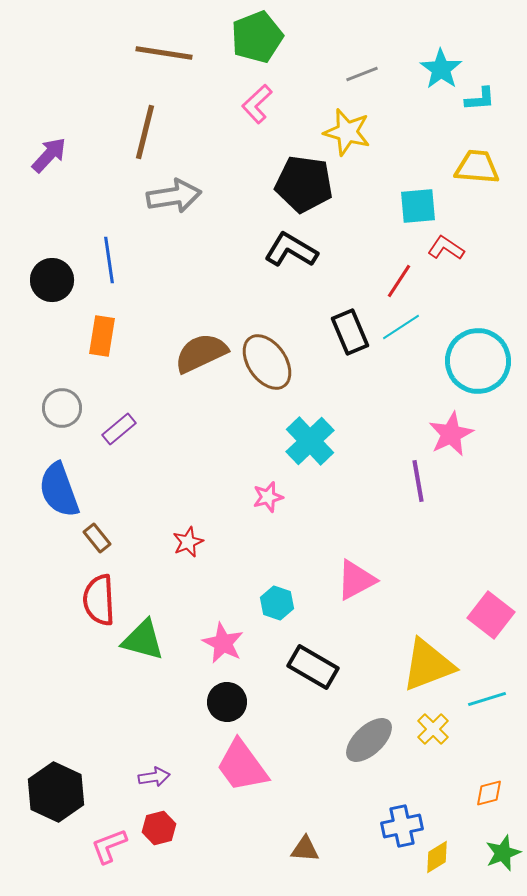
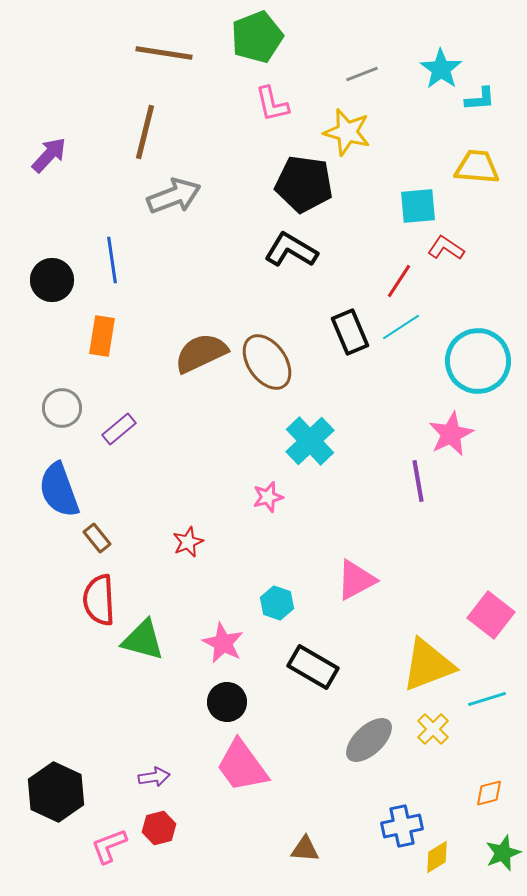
pink L-shape at (257, 104): moved 15 px right; rotated 60 degrees counterclockwise
gray arrow at (174, 196): rotated 12 degrees counterclockwise
blue line at (109, 260): moved 3 px right
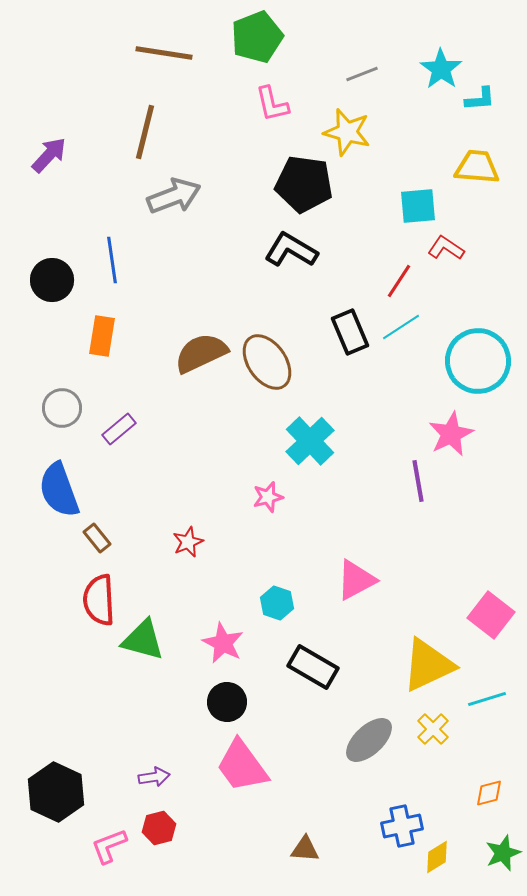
yellow triangle at (428, 665): rotated 4 degrees counterclockwise
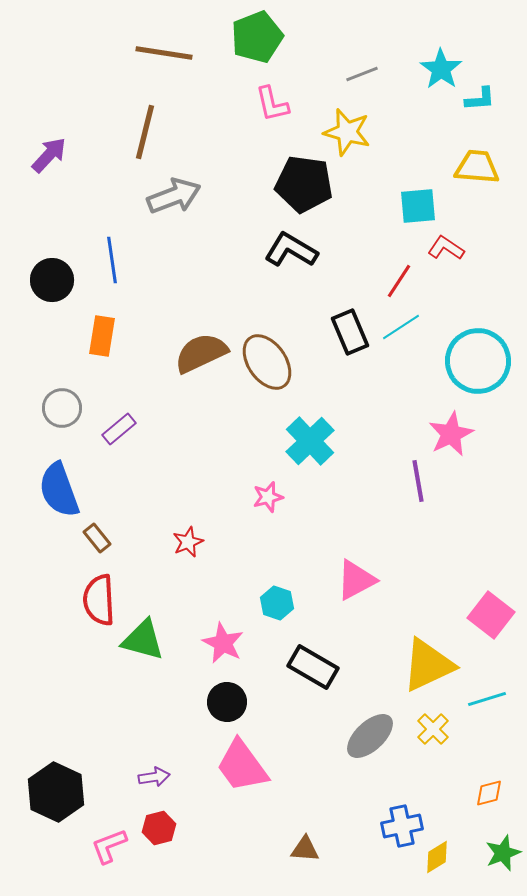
gray ellipse at (369, 740): moved 1 px right, 4 px up
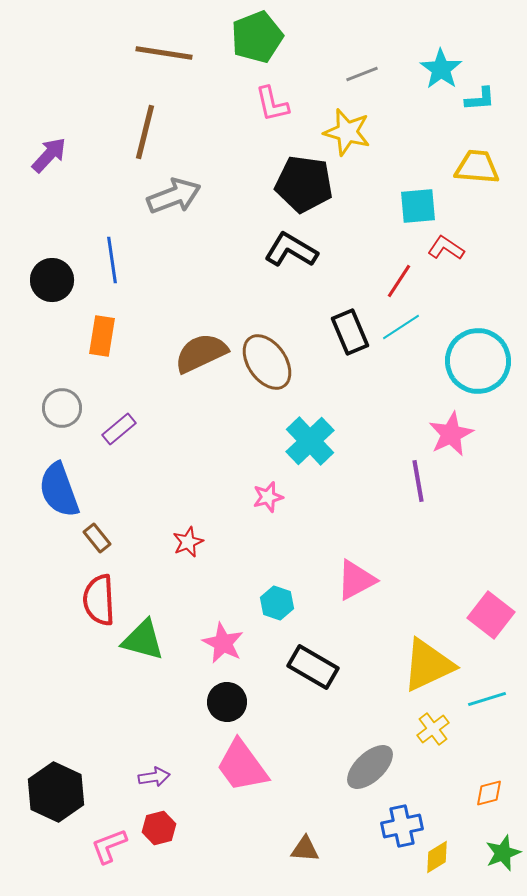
yellow cross at (433, 729): rotated 8 degrees clockwise
gray ellipse at (370, 736): moved 31 px down
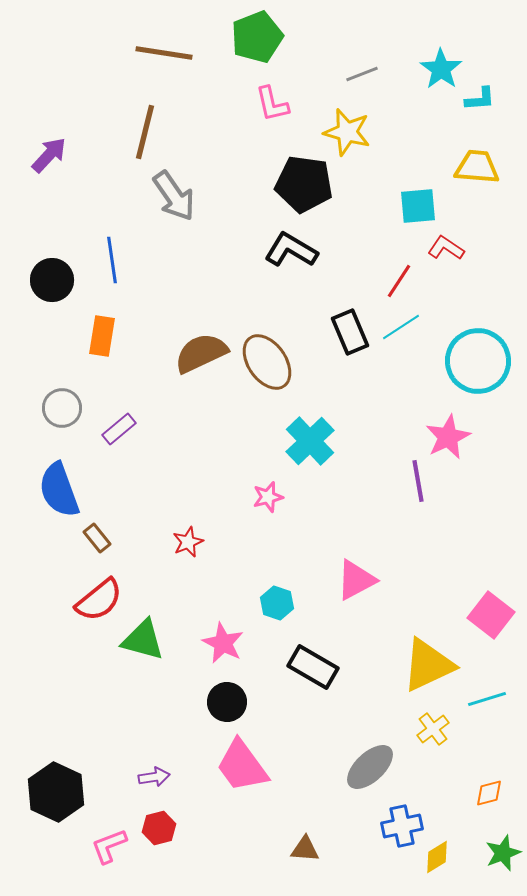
gray arrow at (174, 196): rotated 76 degrees clockwise
pink star at (451, 434): moved 3 px left, 3 px down
red semicircle at (99, 600): rotated 126 degrees counterclockwise
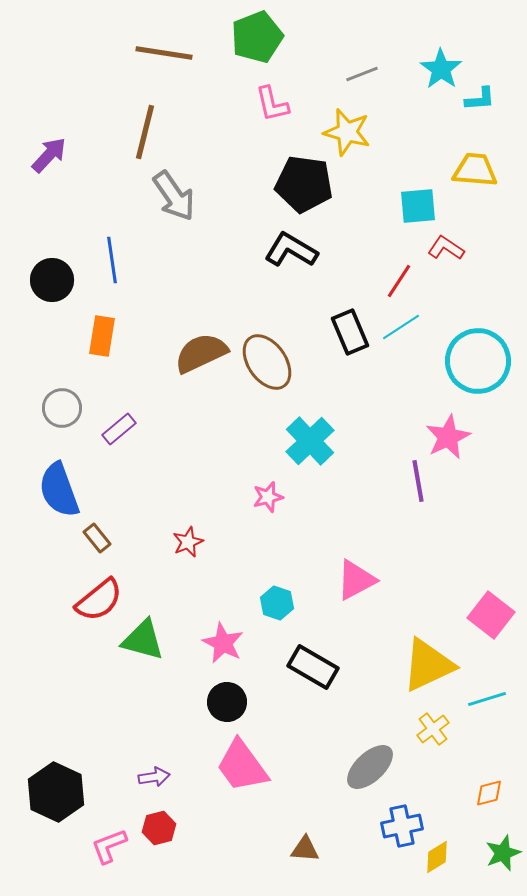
yellow trapezoid at (477, 167): moved 2 px left, 3 px down
